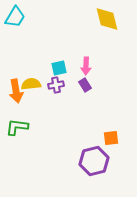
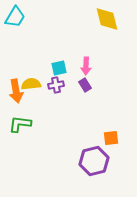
green L-shape: moved 3 px right, 3 px up
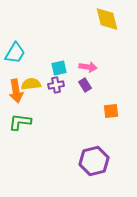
cyan trapezoid: moved 36 px down
pink arrow: moved 2 px right, 1 px down; rotated 84 degrees counterclockwise
green L-shape: moved 2 px up
orange square: moved 27 px up
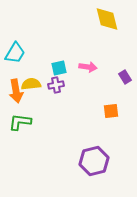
purple rectangle: moved 40 px right, 8 px up
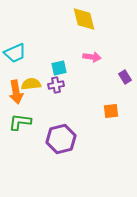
yellow diamond: moved 23 px left
cyan trapezoid: rotated 35 degrees clockwise
pink arrow: moved 4 px right, 10 px up
orange arrow: moved 1 px down
purple hexagon: moved 33 px left, 22 px up
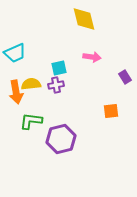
green L-shape: moved 11 px right, 1 px up
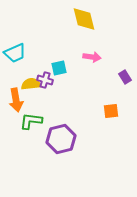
purple cross: moved 11 px left, 5 px up; rotated 28 degrees clockwise
orange arrow: moved 8 px down
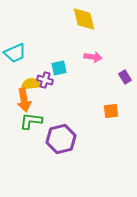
pink arrow: moved 1 px right
orange arrow: moved 8 px right
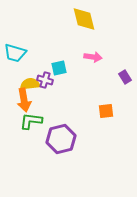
cyan trapezoid: rotated 40 degrees clockwise
yellow semicircle: moved 1 px left
orange square: moved 5 px left
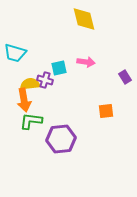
pink arrow: moved 7 px left, 5 px down
purple hexagon: rotated 8 degrees clockwise
